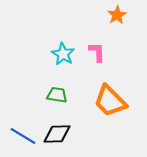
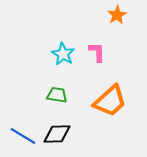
orange trapezoid: rotated 87 degrees counterclockwise
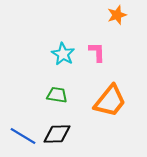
orange star: rotated 12 degrees clockwise
orange trapezoid: rotated 9 degrees counterclockwise
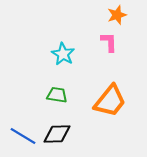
pink L-shape: moved 12 px right, 10 px up
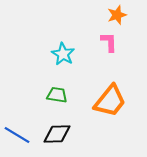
blue line: moved 6 px left, 1 px up
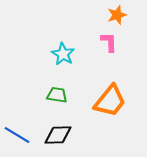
black diamond: moved 1 px right, 1 px down
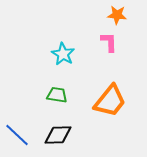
orange star: rotated 24 degrees clockwise
blue line: rotated 12 degrees clockwise
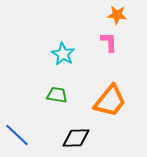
black diamond: moved 18 px right, 3 px down
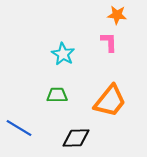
green trapezoid: rotated 10 degrees counterclockwise
blue line: moved 2 px right, 7 px up; rotated 12 degrees counterclockwise
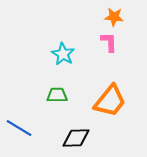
orange star: moved 3 px left, 2 px down
